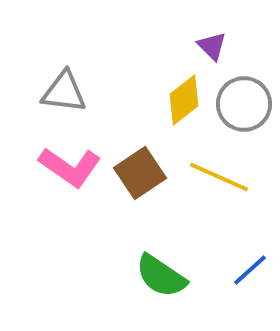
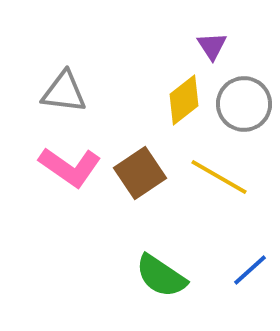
purple triangle: rotated 12 degrees clockwise
yellow line: rotated 6 degrees clockwise
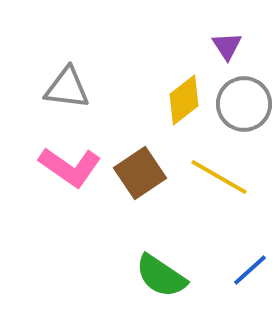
purple triangle: moved 15 px right
gray triangle: moved 3 px right, 4 px up
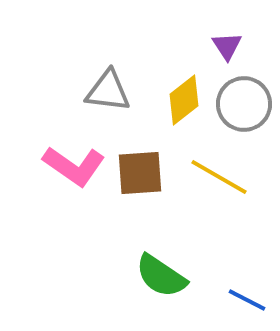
gray triangle: moved 41 px right, 3 px down
pink L-shape: moved 4 px right, 1 px up
brown square: rotated 30 degrees clockwise
blue line: moved 3 px left, 30 px down; rotated 69 degrees clockwise
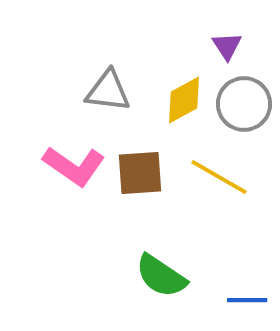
yellow diamond: rotated 9 degrees clockwise
blue line: rotated 27 degrees counterclockwise
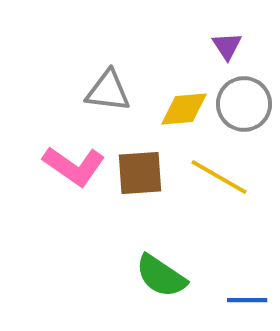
yellow diamond: moved 9 px down; rotated 24 degrees clockwise
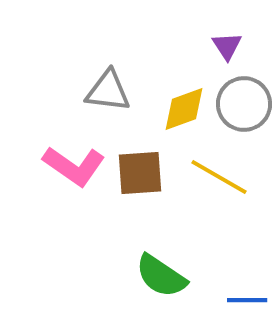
yellow diamond: rotated 15 degrees counterclockwise
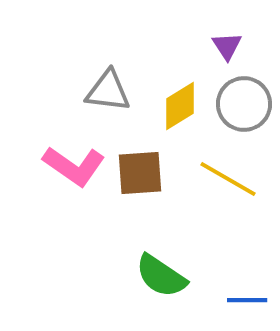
yellow diamond: moved 4 px left, 3 px up; rotated 12 degrees counterclockwise
yellow line: moved 9 px right, 2 px down
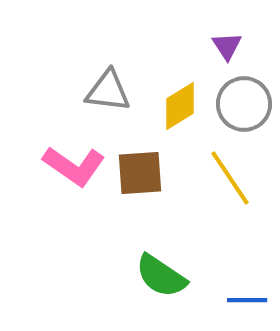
yellow line: moved 2 px right, 1 px up; rotated 26 degrees clockwise
